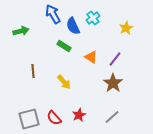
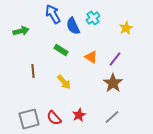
green rectangle: moved 3 px left, 4 px down
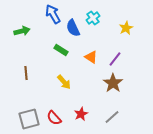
blue semicircle: moved 2 px down
green arrow: moved 1 px right
brown line: moved 7 px left, 2 px down
red star: moved 2 px right, 1 px up
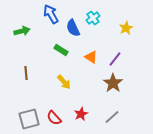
blue arrow: moved 2 px left
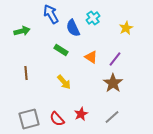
red semicircle: moved 3 px right, 1 px down
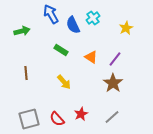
blue semicircle: moved 3 px up
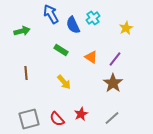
gray line: moved 1 px down
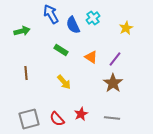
gray line: rotated 49 degrees clockwise
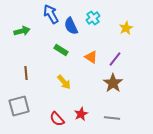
blue semicircle: moved 2 px left, 1 px down
gray square: moved 10 px left, 13 px up
